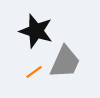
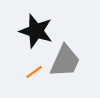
gray trapezoid: moved 1 px up
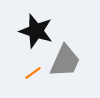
orange line: moved 1 px left, 1 px down
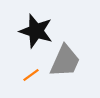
orange line: moved 2 px left, 2 px down
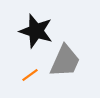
orange line: moved 1 px left
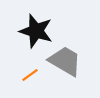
gray trapezoid: rotated 84 degrees counterclockwise
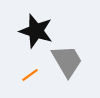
gray trapezoid: moved 2 px right; rotated 30 degrees clockwise
